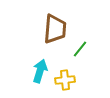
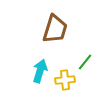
brown trapezoid: rotated 12 degrees clockwise
green line: moved 5 px right, 13 px down
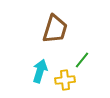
green line: moved 3 px left, 2 px up
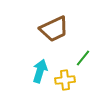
brown trapezoid: moved 1 px left; rotated 48 degrees clockwise
green line: moved 1 px right, 2 px up
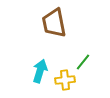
brown trapezoid: moved 6 px up; rotated 104 degrees clockwise
green line: moved 4 px down
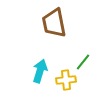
yellow cross: moved 1 px right
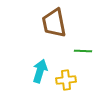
green line: moved 11 px up; rotated 54 degrees clockwise
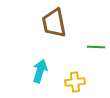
green line: moved 13 px right, 4 px up
yellow cross: moved 9 px right, 2 px down
